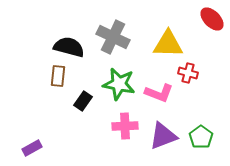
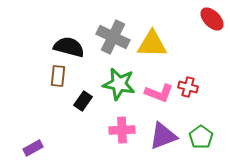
yellow triangle: moved 16 px left
red cross: moved 14 px down
pink cross: moved 3 px left, 4 px down
purple rectangle: moved 1 px right
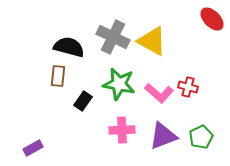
yellow triangle: moved 3 px up; rotated 28 degrees clockwise
pink L-shape: rotated 20 degrees clockwise
green pentagon: rotated 10 degrees clockwise
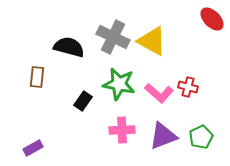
brown rectangle: moved 21 px left, 1 px down
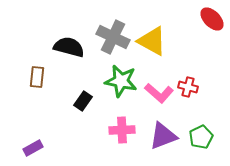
green star: moved 2 px right, 3 px up
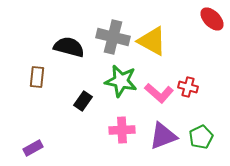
gray cross: rotated 12 degrees counterclockwise
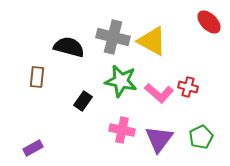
red ellipse: moved 3 px left, 3 px down
pink cross: rotated 15 degrees clockwise
purple triangle: moved 4 px left, 3 px down; rotated 32 degrees counterclockwise
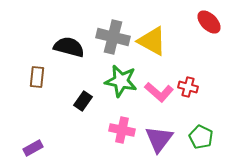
pink L-shape: moved 1 px up
green pentagon: rotated 20 degrees counterclockwise
